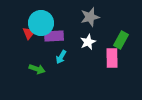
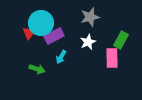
purple rectangle: rotated 24 degrees counterclockwise
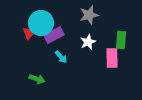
gray star: moved 1 px left, 2 px up
purple rectangle: moved 1 px up
green rectangle: rotated 24 degrees counterclockwise
cyan arrow: rotated 72 degrees counterclockwise
green arrow: moved 10 px down
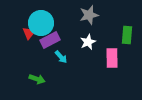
purple rectangle: moved 4 px left, 5 px down
green rectangle: moved 6 px right, 5 px up
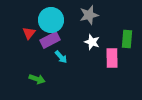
cyan circle: moved 10 px right, 3 px up
green rectangle: moved 4 px down
white star: moved 4 px right; rotated 28 degrees counterclockwise
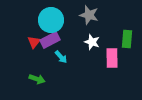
gray star: rotated 30 degrees clockwise
red triangle: moved 5 px right, 9 px down
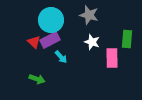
red triangle: rotated 24 degrees counterclockwise
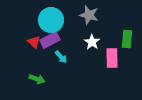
white star: rotated 14 degrees clockwise
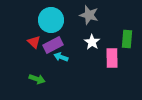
purple rectangle: moved 3 px right, 5 px down
cyan arrow: rotated 152 degrees clockwise
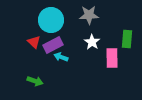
gray star: rotated 18 degrees counterclockwise
green arrow: moved 2 px left, 2 px down
